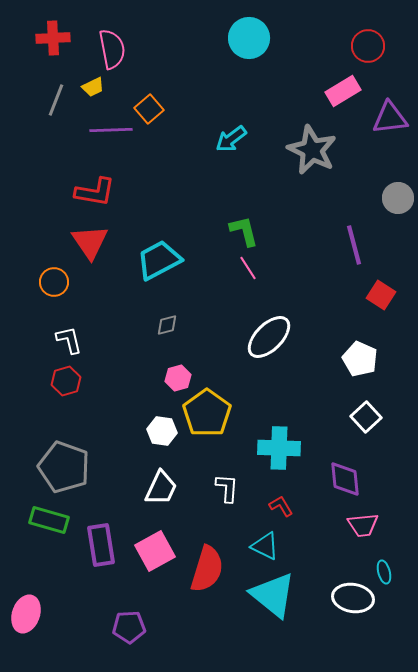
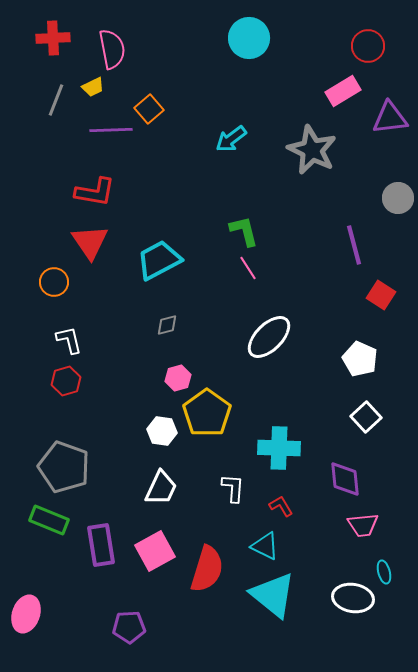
white L-shape at (227, 488): moved 6 px right
green rectangle at (49, 520): rotated 6 degrees clockwise
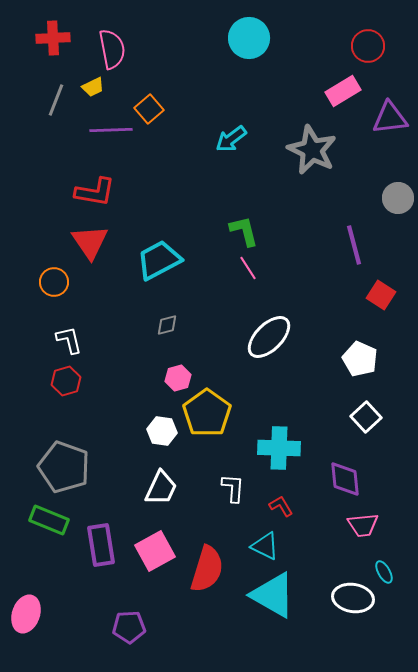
cyan ellipse at (384, 572): rotated 15 degrees counterclockwise
cyan triangle at (273, 595): rotated 9 degrees counterclockwise
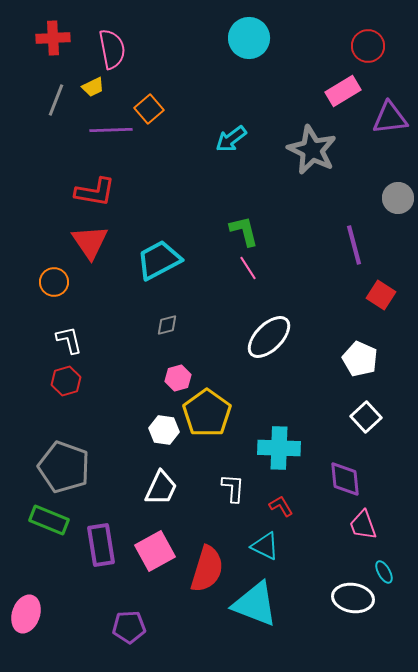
white hexagon at (162, 431): moved 2 px right, 1 px up
pink trapezoid at (363, 525): rotated 76 degrees clockwise
cyan triangle at (273, 595): moved 18 px left, 9 px down; rotated 9 degrees counterclockwise
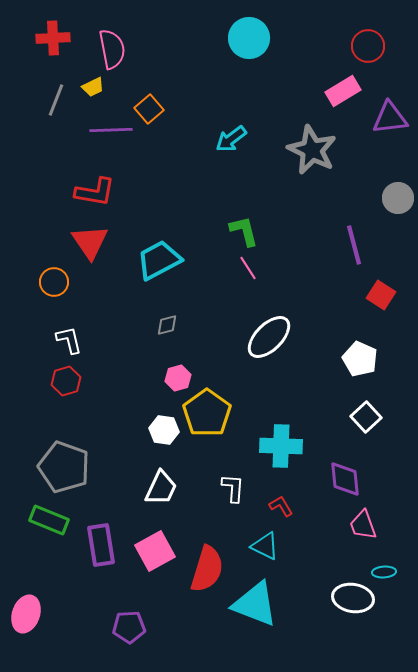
cyan cross at (279, 448): moved 2 px right, 2 px up
cyan ellipse at (384, 572): rotated 65 degrees counterclockwise
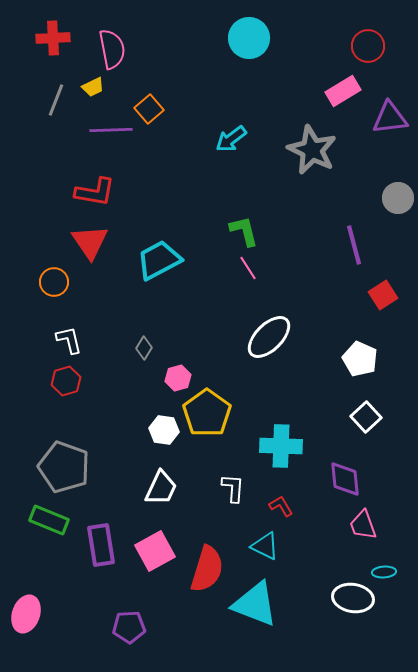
red square at (381, 295): moved 2 px right; rotated 24 degrees clockwise
gray diamond at (167, 325): moved 23 px left, 23 px down; rotated 45 degrees counterclockwise
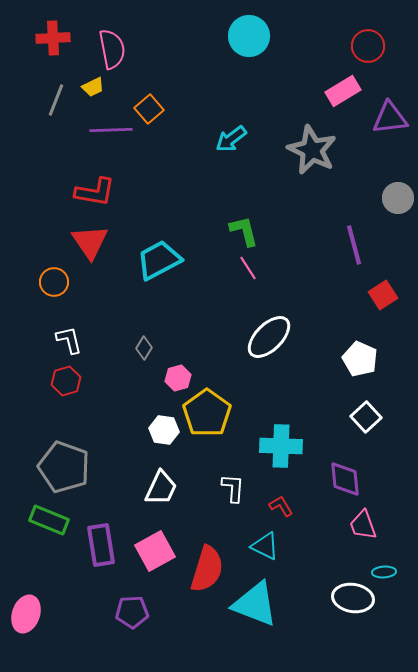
cyan circle at (249, 38): moved 2 px up
purple pentagon at (129, 627): moved 3 px right, 15 px up
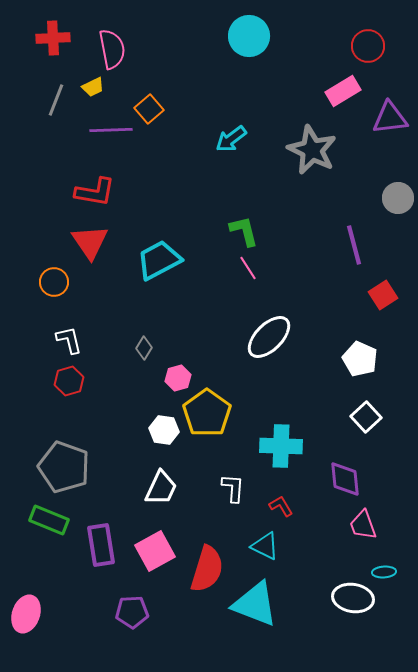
red hexagon at (66, 381): moved 3 px right
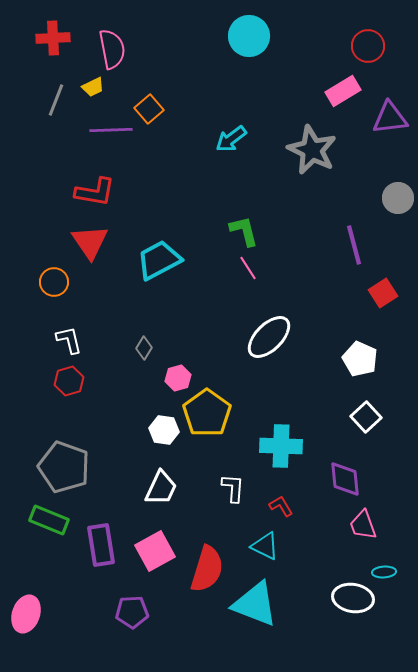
red square at (383, 295): moved 2 px up
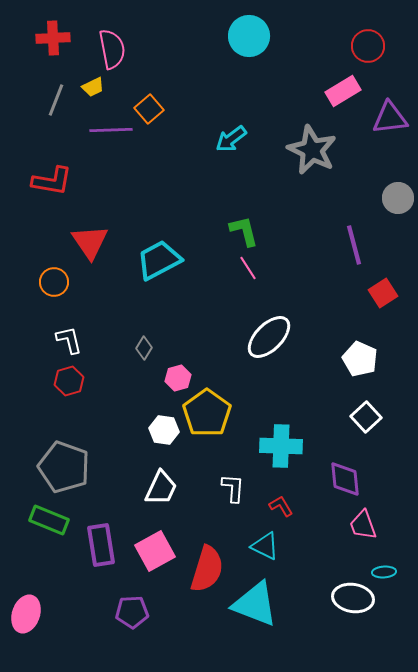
red L-shape at (95, 192): moved 43 px left, 11 px up
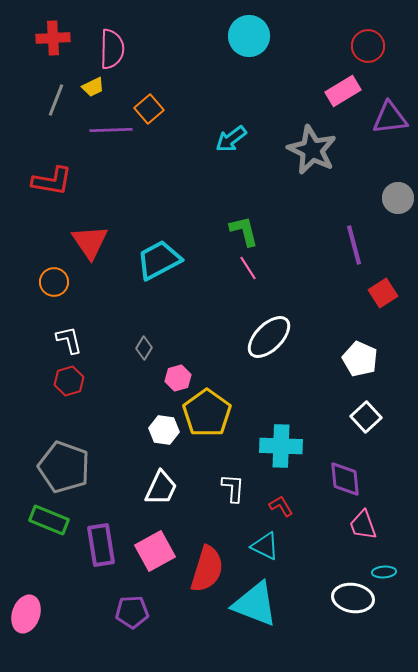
pink semicircle at (112, 49): rotated 12 degrees clockwise
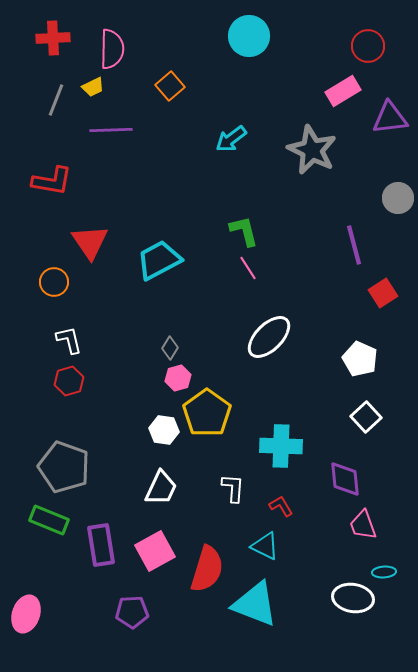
orange square at (149, 109): moved 21 px right, 23 px up
gray diamond at (144, 348): moved 26 px right
